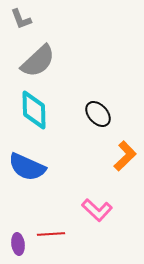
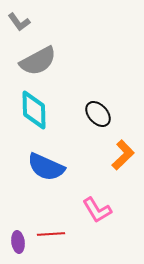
gray L-shape: moved 2 px left, 3 px down; rotated 15 degrees counterclockwise
gray semicircle: rotated 15 degrees clockwise
orange L-shape: moved 2 px left, 1 px up
blue semicircle: moved 19 px right
pink L-shape: rotated 16 degrees clockwise
purple ellipse: moved 2 px up
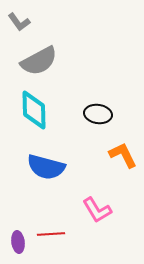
gray semicircle: moved 1 px right
black ellipse: rotated 40 degrees counterclockwise
orange L-shape: rotated 72 degrees counterclockwise
blue semicircle: rotated 9 degrees counterclockwise
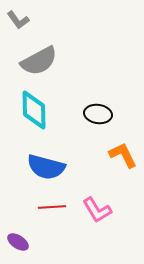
gray L-shape: moved 1 px left, 2 px up
red line: moved 1 px right, 27 px up
purple ellipse: rotated 50 degrees counterclockwise
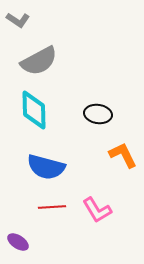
gray L-shape: rotated 20 degrees counterclockwise
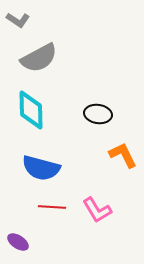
gray semicircle: moved 3 px up
cyan diamond: moved 3 px left
blue semicircle: moved 5 px left, 1 px down
red line: rotated 8 degrees clockwise
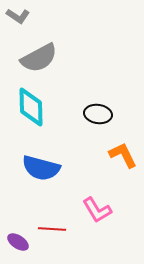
gray L-shape: moved 4 px up
cyan diamond: moved 3 px up
red line: moved 22 px down
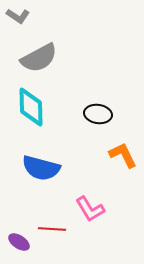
pink L-shape: moved 7 px left, 1 px up
purple ellipse: moved 1 px right
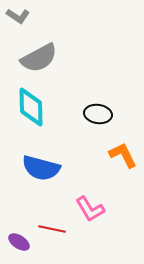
red line: rotated 8 degrees clockwise
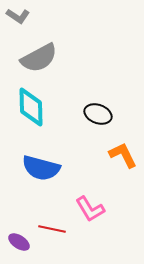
black ellipse: rotated 12 degrees clockwise
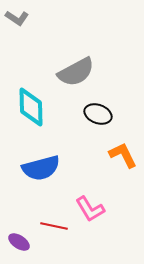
gray L-shape: moved 1 px left, 2 px down
gray semicircle: moved 37 px right, 14 px down
blue semicircle: rotated 30 degrees counterclockwise
red line: moved 2 px right, 3 px up
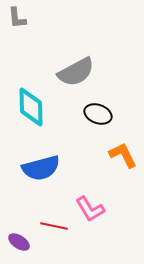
gray L-shape: rotated 50 degrees clockwise
